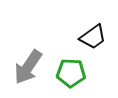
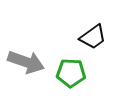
gray arrow: moved 2 px left, 5 px up; rotated 105 degrees counterclockwise
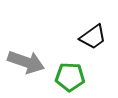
green pentagon: moved 1 px left, 4 px down
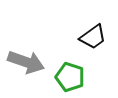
green pentagon: rotated 16 degrees clockwise
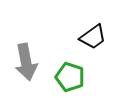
gray arrow: rotated 60 degrees clockwise
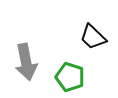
black trapezoid: rotated 80 degrees clockwise
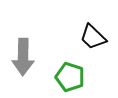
gray arrow: moved 3 px left, 5 px up; rotated 12 degrees clockwise
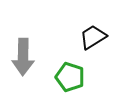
black trapezoid: rotated 104 degrees clockwise
